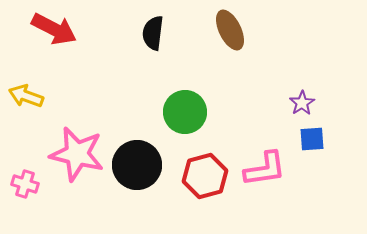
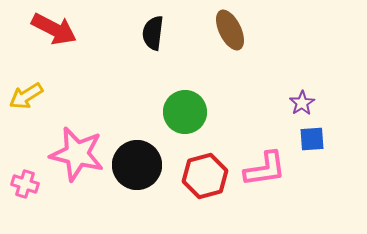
yellow arrow: rotated 52 degrees counterclockwise
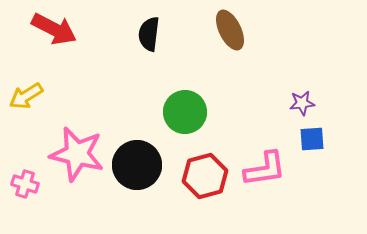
black semicircle: moved 4 px left, 1 px down
purple star: rotated 25 degrees clockwise
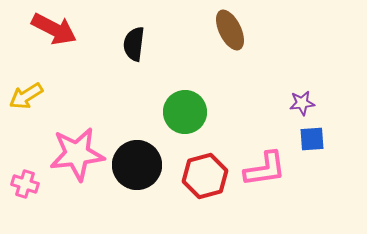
black semicircle: moved 15 px left, 10 px down
pink star: rotated 20 degrees counterclockwise
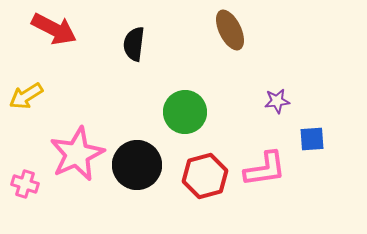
purple star: moved 25 px left, 2 px up
pink star: rotated 18 degrees counterclockwise
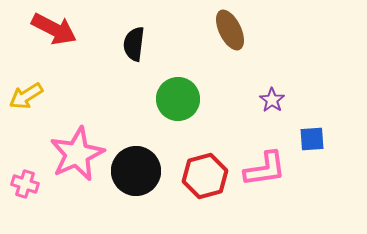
purple star: moved 5 px left, 1 px up; rotated 30 degrees counterclockwise
green circle: moved 7 px left, 13 px up
black circle: moved 1 px left, 6 px down
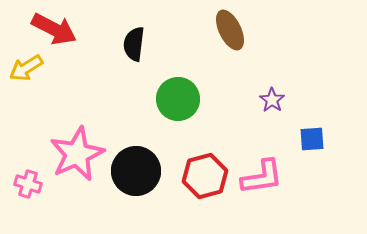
yellow arrow: moved 28 px up
pink L-shape: moved 3 px left, 8 px down
pink cross: moved 3 px right
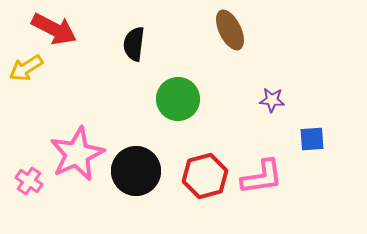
purple star: rotated 30 degrees counterclockwise
pink cross: moved 1 px right, 3 px up; rotated 16 degrees clockwise
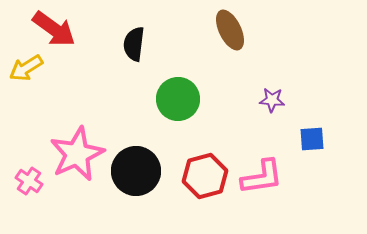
red arrow: rotated 9 degrees clockwise
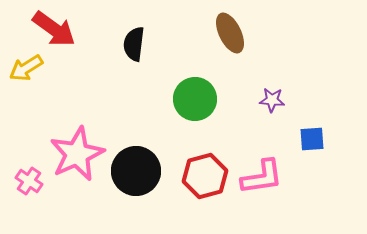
brown ellipse: moved 3 px down
green circle: moved 17 px right
